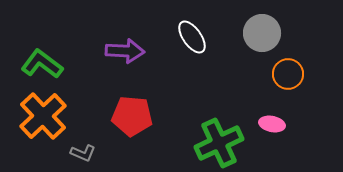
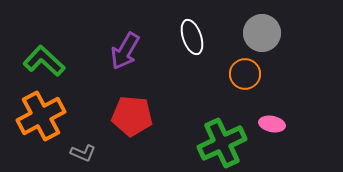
white ellipse: rotated 16 degrees clockwise
purple arrow: rotated 117 degrees clockwise
green L-shape: moved 2 px right, 3 px up; rotated 6 degrees clockwise
orange circle: moved 43 px left
orange cross: moved 2 px left; rotated 15 degrees clockwise
green cross: moved 3 px right
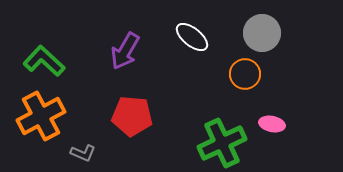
white ellipse: rotated 32 degrees counterclockwise
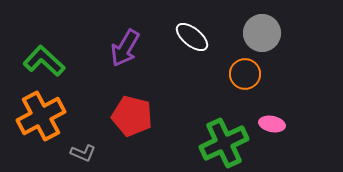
purple arrow: moved 3 px up
red pentagon: rotated 9 degrees clockwise
green cross: moved 2 px right
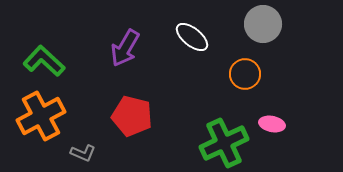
gray circle: moved 1 px right, 9 px up
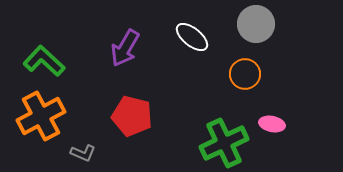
gray circle: moved 7 px left
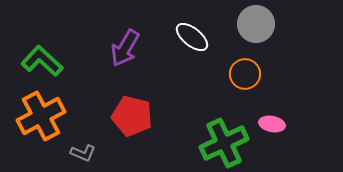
green L-shape: moved 2 px left
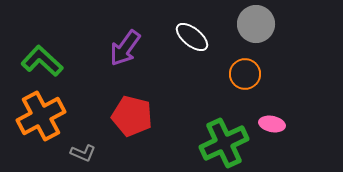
purple arrow: rotated 6 degrees clockwise
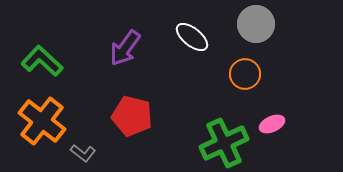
orange cross: moved 1 px right, 5 px down; rotated 24 degrees counterclockwise
pink ellipse: rotated 35 degrees counterclockwise
gray L-shape: rotated 15 degrees clockwise
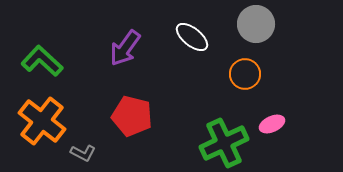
gray L-shape: rotated 10 degrees counterclockwise
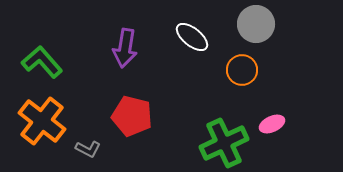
purple arrow: rotated 27 degrees counterclockwise
green L-shape: moved 1 px down; rotated 6 degrees clockwise
orange circle: moved 3 px left, 4 px up
gray L-shape: moved 5 px right, 4 px up
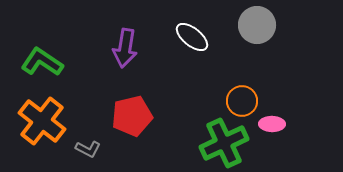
gray circle: moved 1 px right, 1 px down
green L-shape: rotated 15 degrees counterclockwise
orange circle: moved 31 px down
red pentagon: rotated 27 degrees counterclockwise
pink ellipse: rotated 25 degrees clockwise
